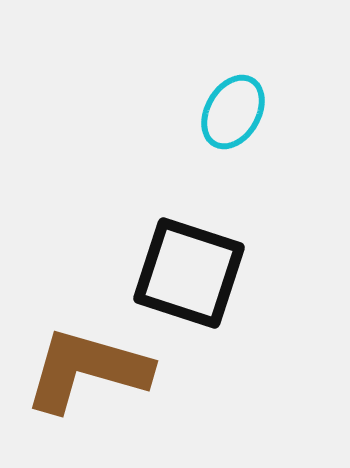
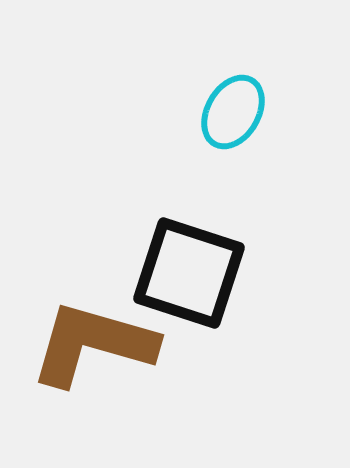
brown L-shape: moved 6 px right, 26 px up
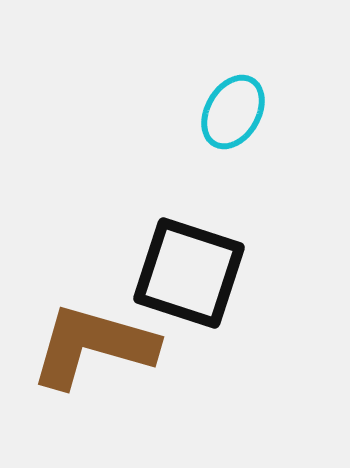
brown L-shape: moved 2 px down
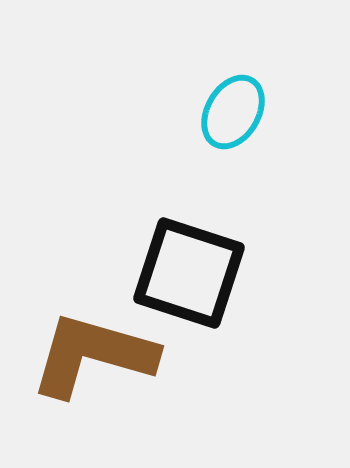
brown L-shape: moved 9 px down
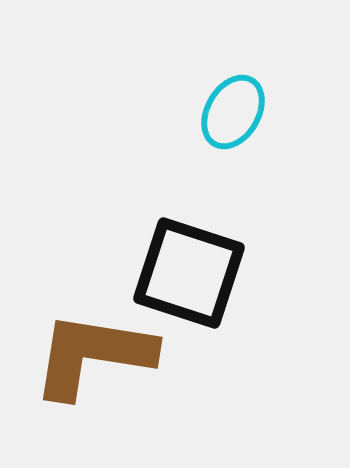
brown L-shape: rotated 7 degrees counterclockwise
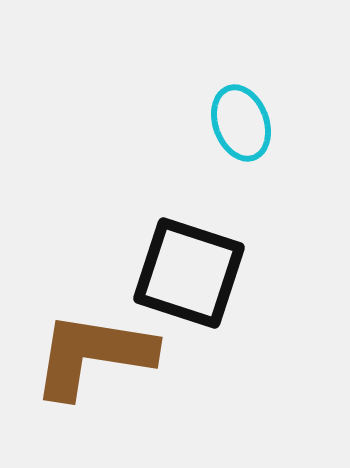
cyan ellipse: moved 8 px right, 11 px down; rotated 50 degrees counterclockwise
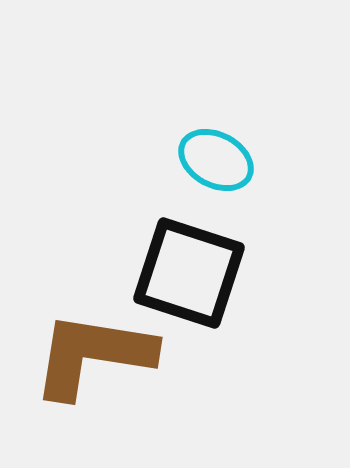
cyan ellipse: moved 25 px left, 37 px down; rotated 42 degrees counterclockwise
